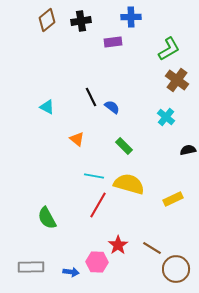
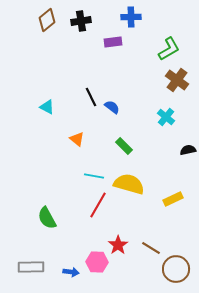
brown line: moved 1 px left
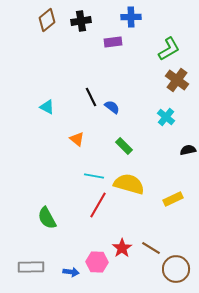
red star: moved 4 px right, 3 px down
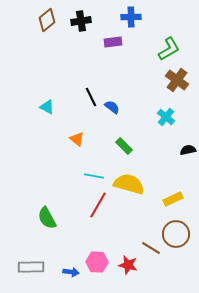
red star: moved 6 px right, 17 px down; rotated 24 degrees counterclockwise
brown circle: moved 35 px up
